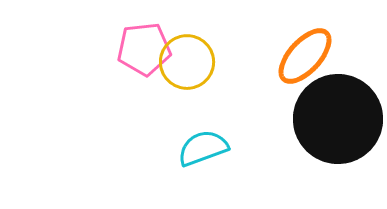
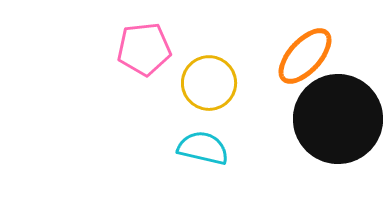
yellow circle: moved 22 px right, 21 px down
cyan semicircle: rotated 33 degrees clockwise
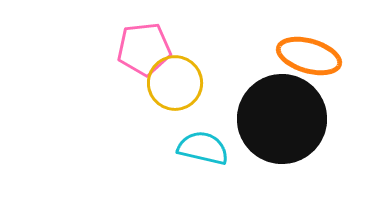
orange ellipse: moved 4 px right; rotated 64 degrees clockwise
yellow circle: moved 34 px left
black circle: moved 56 px left
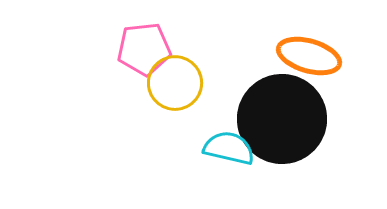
cyan semicircle: moved 26 px right
